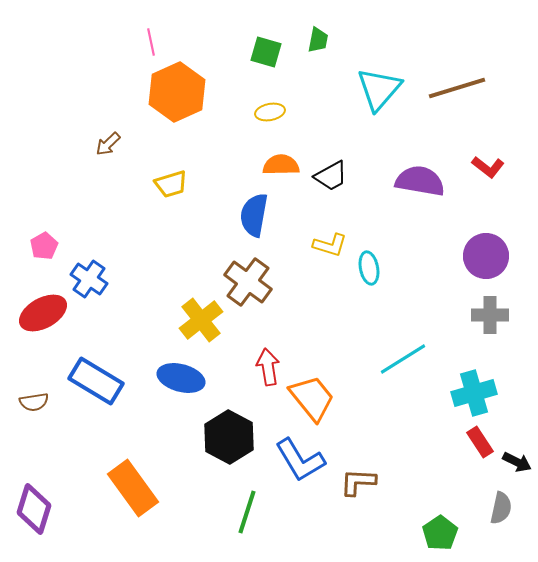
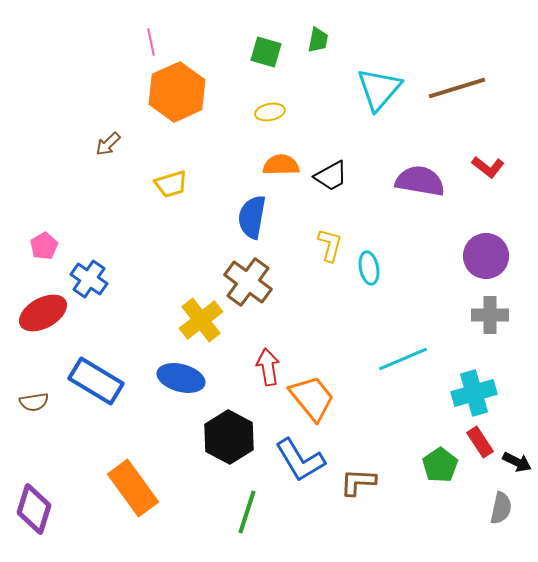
blue semicircle: moved 2 px left, 2 px down
yellow L-shape: rotated 92 degrees counterclockwise
cyan line: rotated 9 degrees clockwise
green pentagon: moved 68 px up
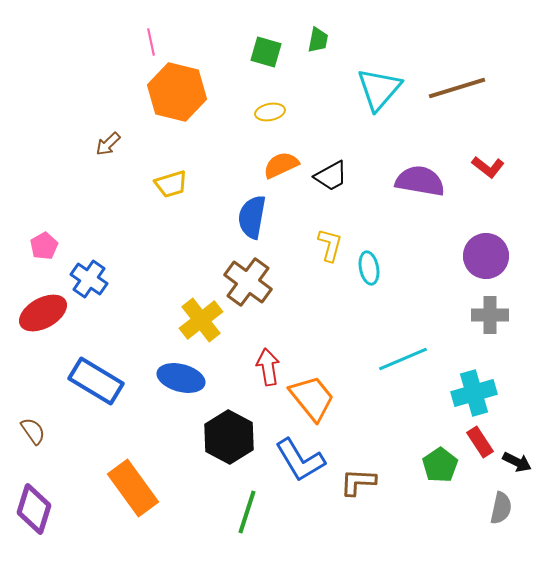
orange hexagon: rotated 22 degrees counterclockwise
orange semicircle: rotated 24 degrees counterclockwise
brown semicircle: moved 1 px left, 29 px down; rotated 116 degrees counterclockwise
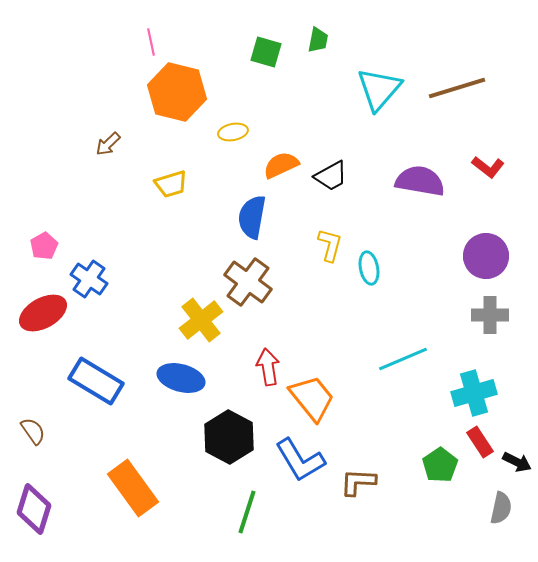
yellow ellipse: moved 37 px left, 20 px down
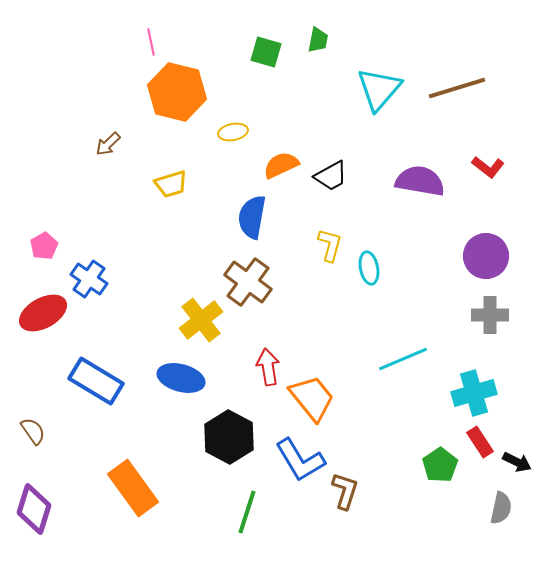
brown L-shape: moved 13 px left, 9 px down; rotated 105 degrees clockwise
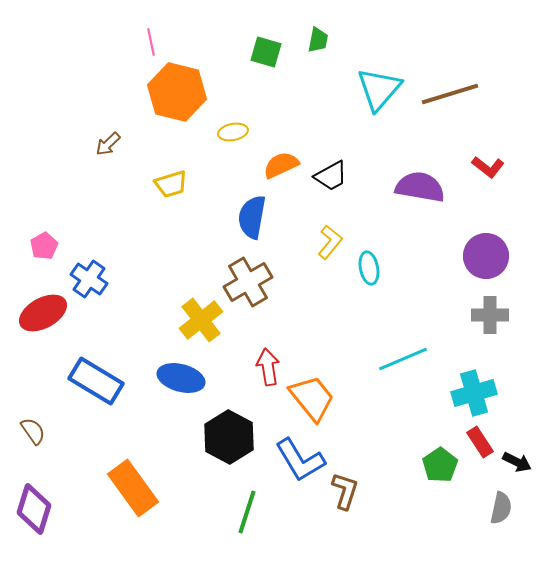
brown line: moved 7 px left, 6 px down
purple semicircle: moved 6 px down
yellow L-shape: moved 3 px up; rotated 24 degrees clockwise
brown cross: rotated 24 degrees clockwise
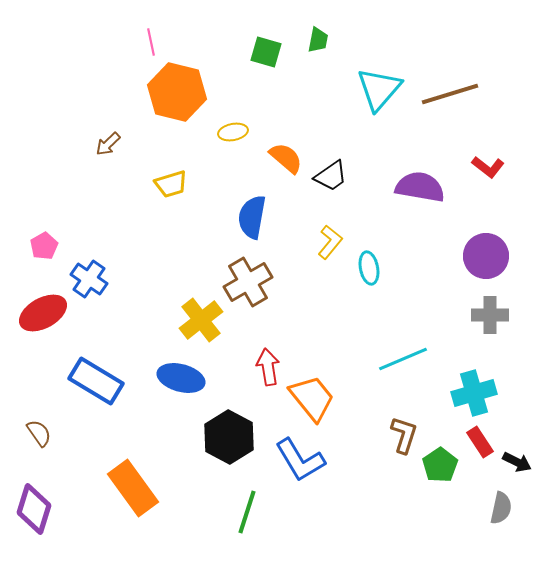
orange semicircle: moved 5 px right, 7 px up; rotated 66 degrees clockwise
black trapezoid: rotated 6 degrees counterclockwise
brown semicircle: moved 6 px right, 2 px down
brown L-shape: moved 59 px right, 56 px up
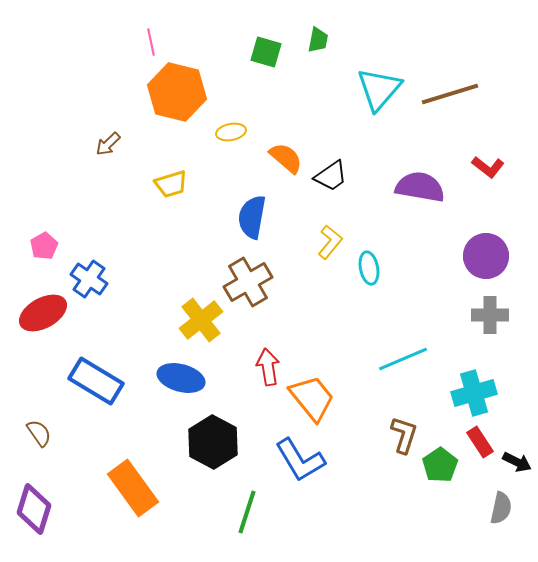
yellow ellipse: moved 2 px left
black hexagon: moved 16 px left, 5 px down
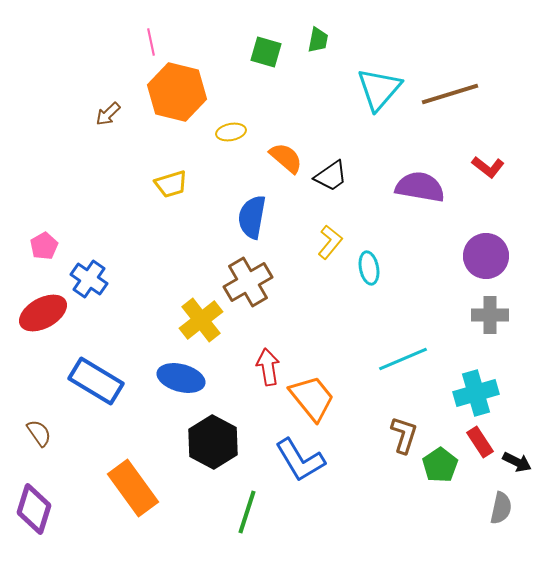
brown arrow: moved 30 px up
cyan cross: moved 2 px right
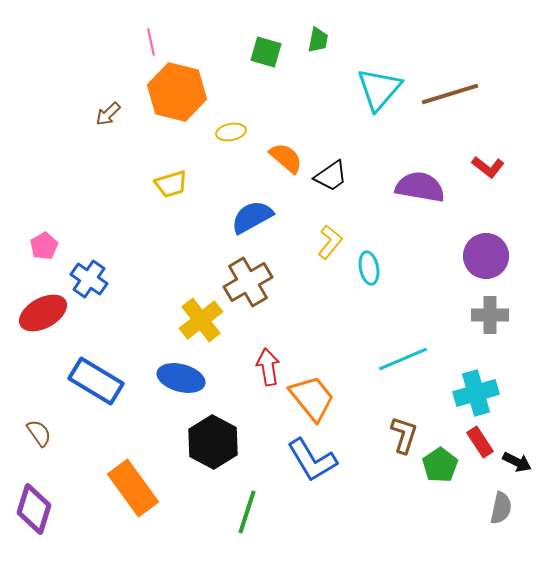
blue semicircle: rotated 51 degrees clockwise
blue L-shape: moved 12 px right
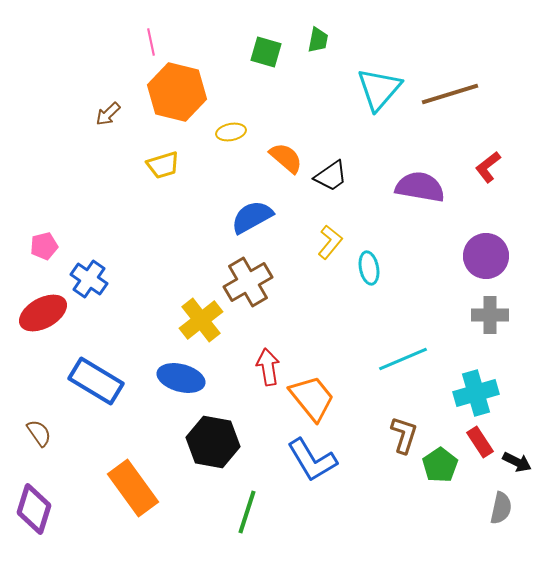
red L-shape: rotated 104 degrees clockwise
yellow trapezoid: moved 8 px left, 19 px up
pink pentagon: rotated 16 degrees clockwise
black hexagon: rotated 18 degrees counterclockwise
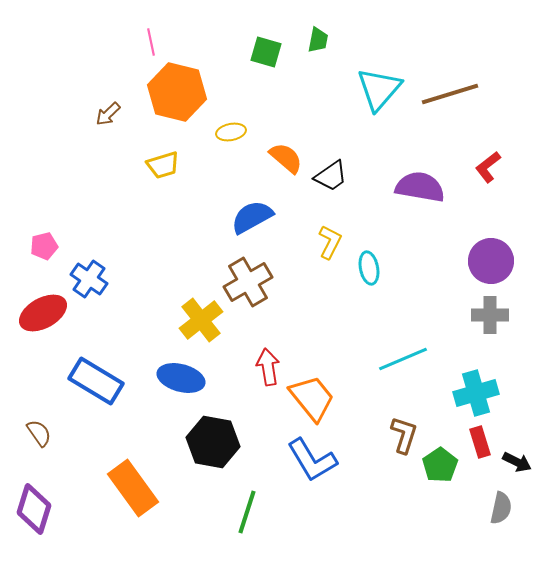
yellow L-shape: rotated 12 degrees counterclockwise
purple circle: moved 5 px right, 5 px down
red rectangle: rotated 16 degrees clockwise
